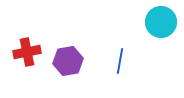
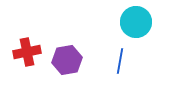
cyan circle: moved 25 px left
purple hexagon: moved 1 px left, 1 px up
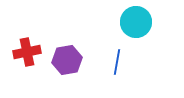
blue line: moved 3 px left, 1 px down
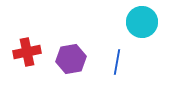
cyan circle: moved 6 px right
purple hexagon: moved 4 px right, 1 px up
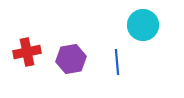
cyan circle: moved 1 px right, 3 px down
blue line: rotated 15 degrees counterclockwise
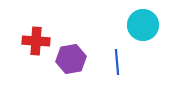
red cross: moved 9 px right, 11 px up; rotated 16 degrees clockwise
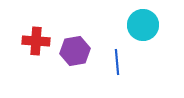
purple hexagon: moved 4 px right, 8 px up
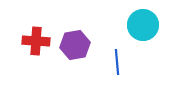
purple hexagon: moved 6 px up
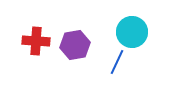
cyan circle: moved 11 px left, 7 px down
blue line: rotated 30 degrees clockwise
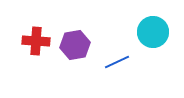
cyan circle: moved 21 px right
blue line: rotated 40 degrees clockwise
